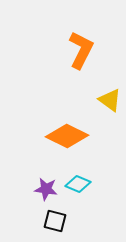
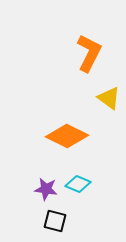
orange L-shape: moved 8 px right, 3 px down
yellow triangle: moved 1 px left, 2 px up
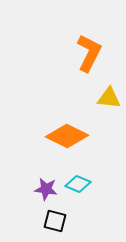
yellow triangle: rotated 30 degrees counterclockwise
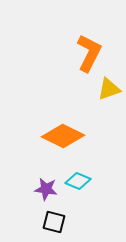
yellow triangle: moved 9 px up; rotated 25 degrees counterclockwise
orange diamond: moved 4 px left
cyan diamond: moved 3 px up
black square: moved 1 px left, 1 px down
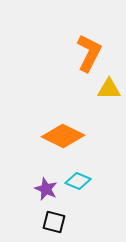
yellow triangle: rotated 20 degrees clockwise
purple star: rotated 15 degrees clockwise
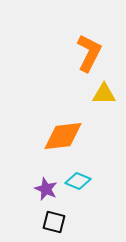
yellow triangle: moved 5 px left, 5 px down
orange diamond: rotated 33 degrees counterclockwise
